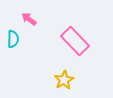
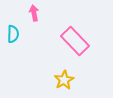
pink arrow: moved 5 px right, 6 px up; rotated 42 degrees clockwise
cyan semicircle: moved 5 px up
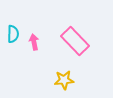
pink arrow: moved 29 px down
yellow star: rotated 24 degrees clockwise
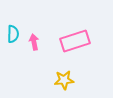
pink rectangle: rotated 64 degrees counterclockwise
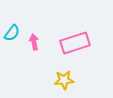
cyan semicircle: moved 1 px left, 1 px up; rotated 36 degrees clockwise
pink rectangle: moved 2 px down
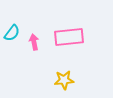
pink rectangle: moved 6 px left, 6 px up; rotated 12 degrees clockwise
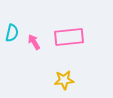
cyan semicircle: rotated 24 degrees counterclockwise
pink arrow: rotated 21 degrees counterclockwise
